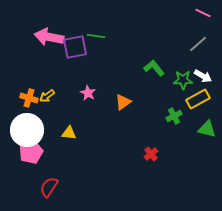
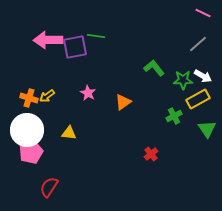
pink arrow: moved 1 px left, 3 px down; rotated 12 degrees counterclockwise
green triangle: rotated 42 degrees clockwise
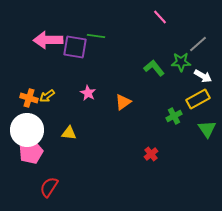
pink line: moved 43 px left, 4 px down; rotated 21 degrees clockwise
purple square: rotated 20 degrees clockwise
green star: moved 2 px left, 18 px up
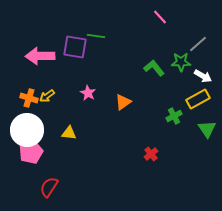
pink arrow: moved 8 px left, 16 px down
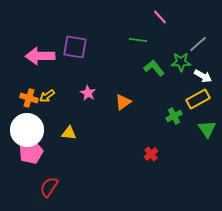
green line: moved 42 px right, 4 px down
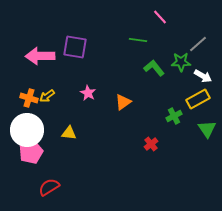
red cross: moved 10 px up
red semicircle: rotated 25 degrees clockwise
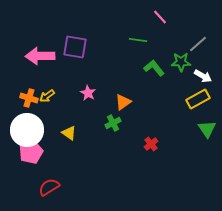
green cross: moved 61 px left, 7 px down
yellow triangle: rotated 28 degrees clockwise
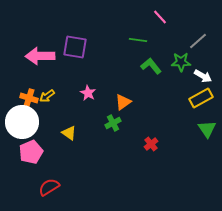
gray line: moved 3 px up
green L-shape: moved 3 px left, 2 px up
yellow rectangle: moved 3 px right, 1 px up
white circle: moved 5 px left, 8 px up
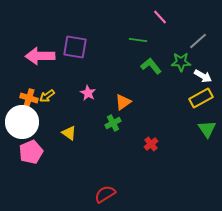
red semicircle: moved 56 px right, 7 px down
